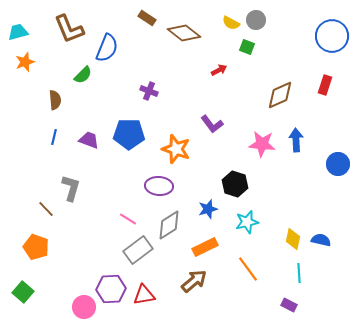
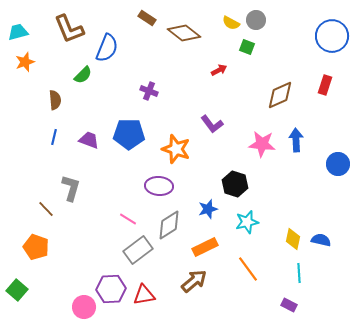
green square at (23, 292): moved 6 px left, 2 px up
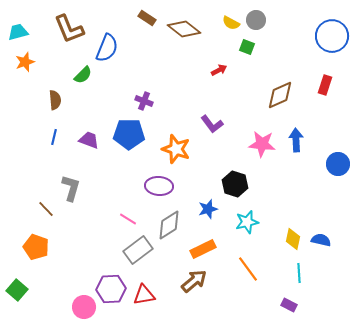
brown diamond at (184, 33): moved 4 px up
purple cross at (149, 91): moved 5 px left, 10 px down
orange rectangle at (205, 247): moved 2 px left, 2 px down
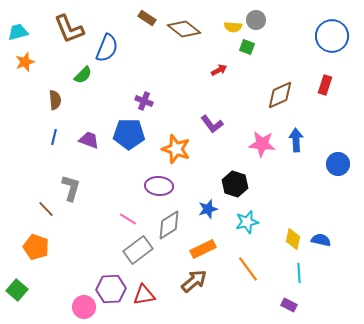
yellow semicircle at (231, 23): moved 2 px right, 4 px down; rotated 24 degrees counterclockwise
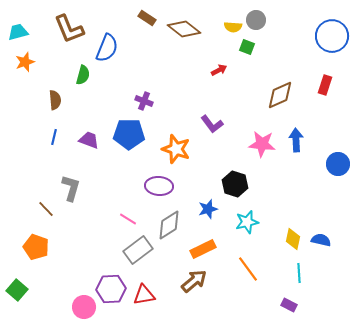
green semicircle at (83, 75): rotated 30 degrees counterclockwise
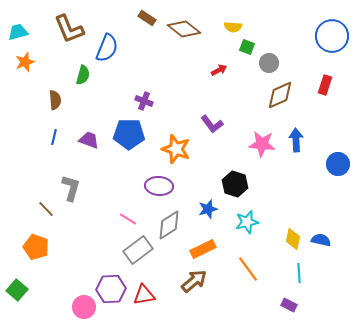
gray circle at (256, 20): moved 13 px right, 43 px down
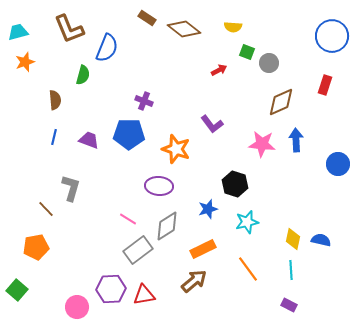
green square at (247, 47): moved 5 px down
brown diamond at (280, 95): moved 1 px right, 7 px down
gray diamond at (169, 225): moved 2 px left, 1 px down
orange pentagon at (36, 247): rotated 30 degrees counterclockwise
cyan line at (299, 273): moved 8 px left, 3 px up
pink circle at (84, 307): moved 7 px left
